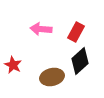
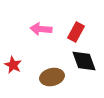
black diamond: moved 4 px right; rotated 68 degrees counterclockwise
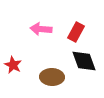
brown ellipse: rotated 15 degrees clockwise
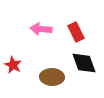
red rectangle: rotated 54 degrees counterclockwise
black diamond: moved 2 px down
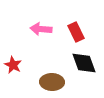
brown ellipse: moved 5 px down
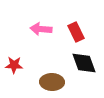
red star: moved 1 px right; rotated 24 degrees counterclockwise
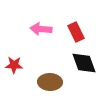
brown ellipse: moved 2 px left
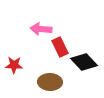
red rectangle: moved 16 px left, 15 px down
black diamond: moved 1 px up; rotated 24 degrees counterclockwise
